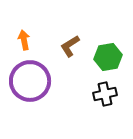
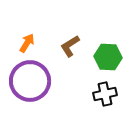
orange arrow: moved 3 px right, 3 px down; rotated 42 degrees clockwise
green hexagon: rotated 12 degrees clockwise
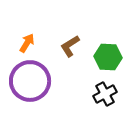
black cross: rotated 15 degrees counterclockwise
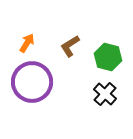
green hexagon: rotated 12 degrees clockwise
purple circle: moved 2 px right, 1 px down
black cross: rotated 20 degrees counterclockwise
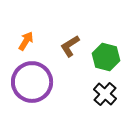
orange arrow: moved 1 px left, 2 px up
green hexagon: moved 2 px left
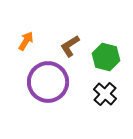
purple circle: moved 16 px right
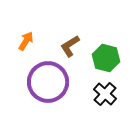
green hexagon: moved 1 px down
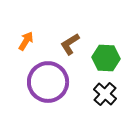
brown L-shape: moved 2 px up
green hexagon: rotated 12 degrees counterclockwise
